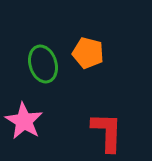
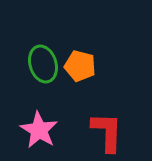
orange pentagon: moved 8 px left, 13 px down
pink star: moved 15 px right, 9 px down
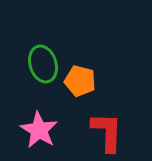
orange pentagon: moved 15 px down
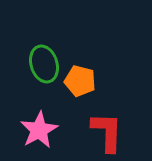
green ellipse: moved 1 px right
pink star: rotated 12 degrees clockwise
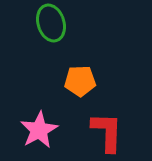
green ellipse: moved 7 px right, 41 px up
orange pentagon: rotated 16 degrees counterclockwise
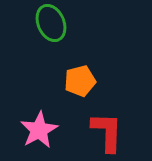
green ellipse: rotated 6 degrees counterclockwise
orange pentagon: rotated 12 degrees counterclockwise
